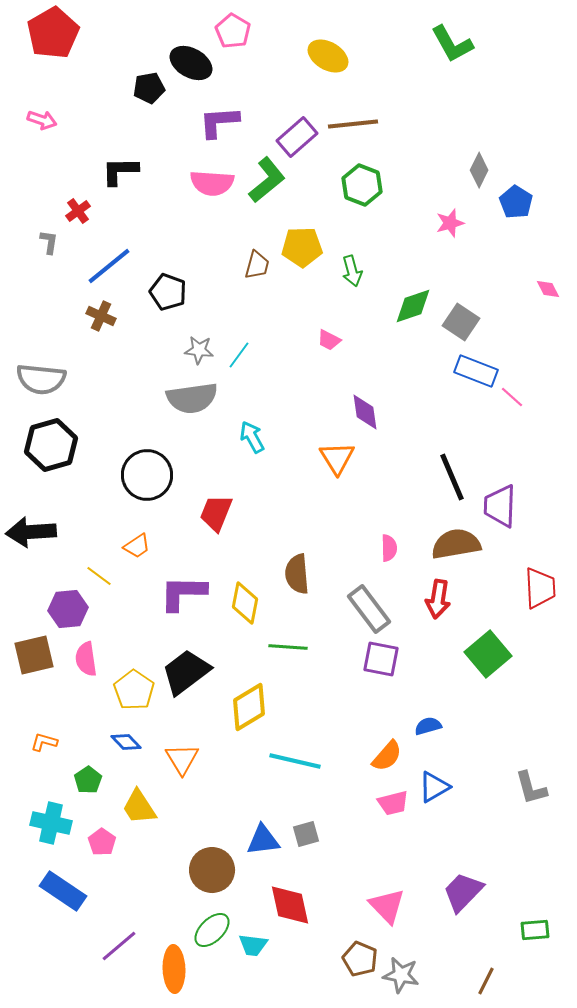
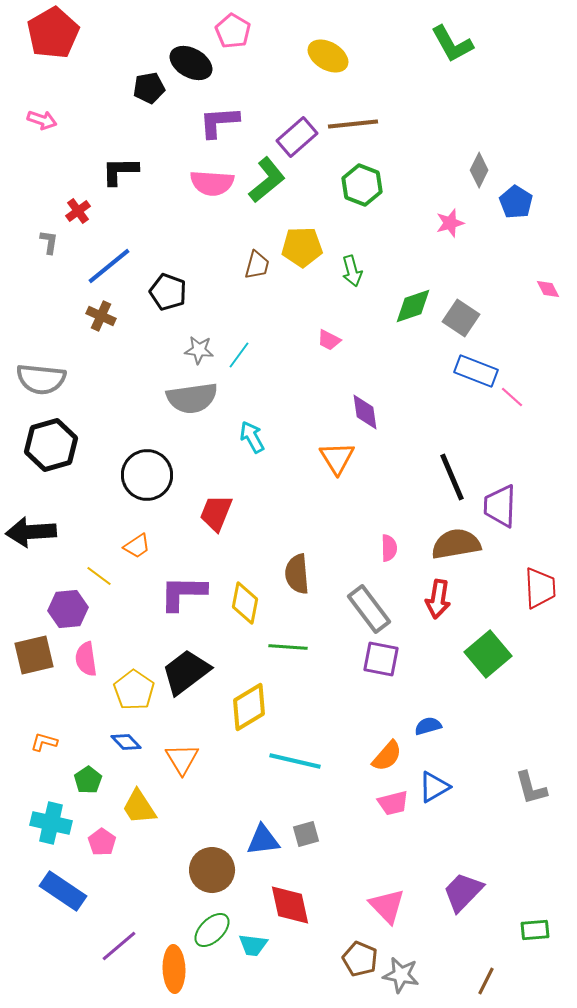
gray square at (461, 322): moved 4 px up
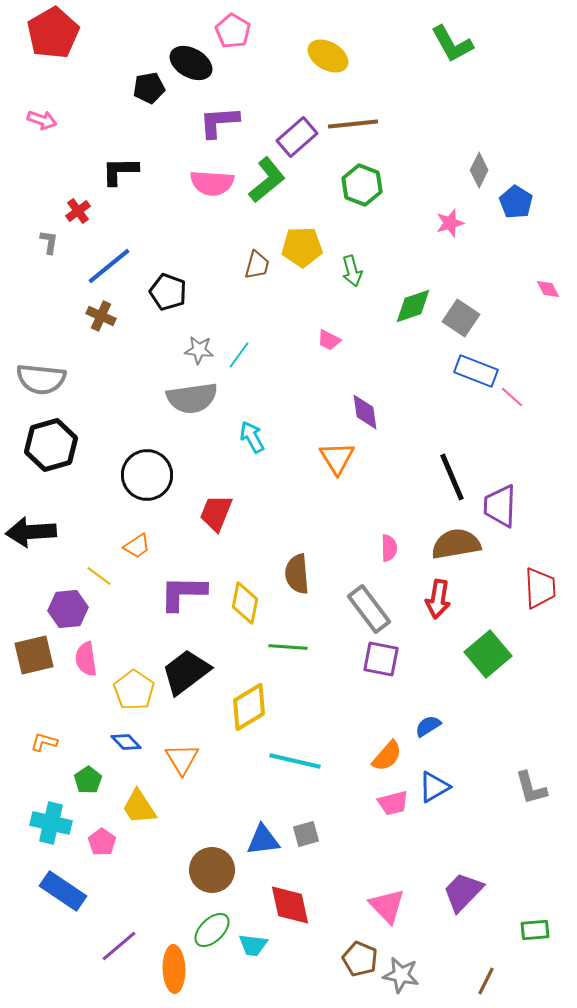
blue semicircle at (428, 726): rotated 16 degrees counterclockwise
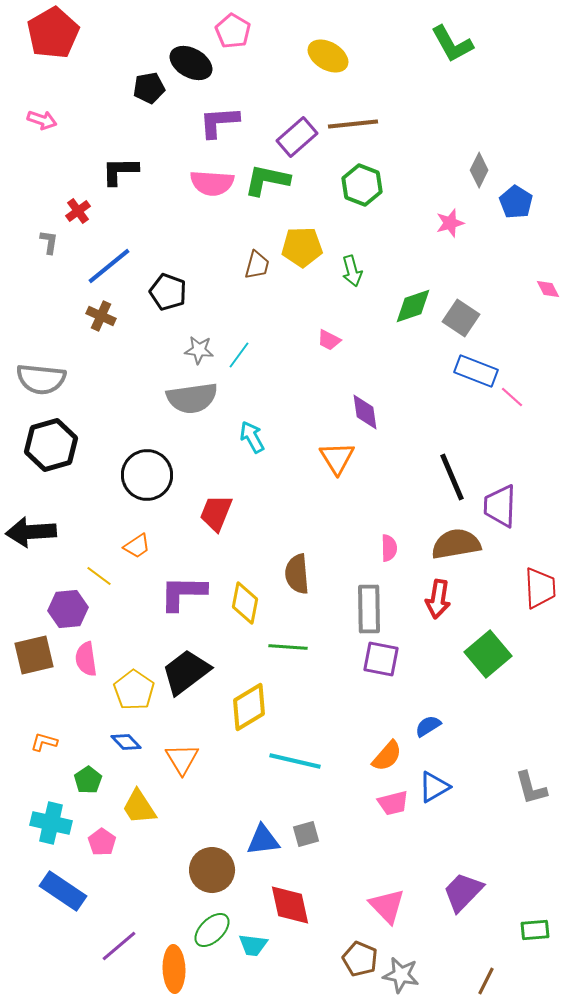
green L-shape at (267, 180): rotated 129 degrees counterclockwise
gray rectangle at (369, 609): rotated 36 degrees clockwise
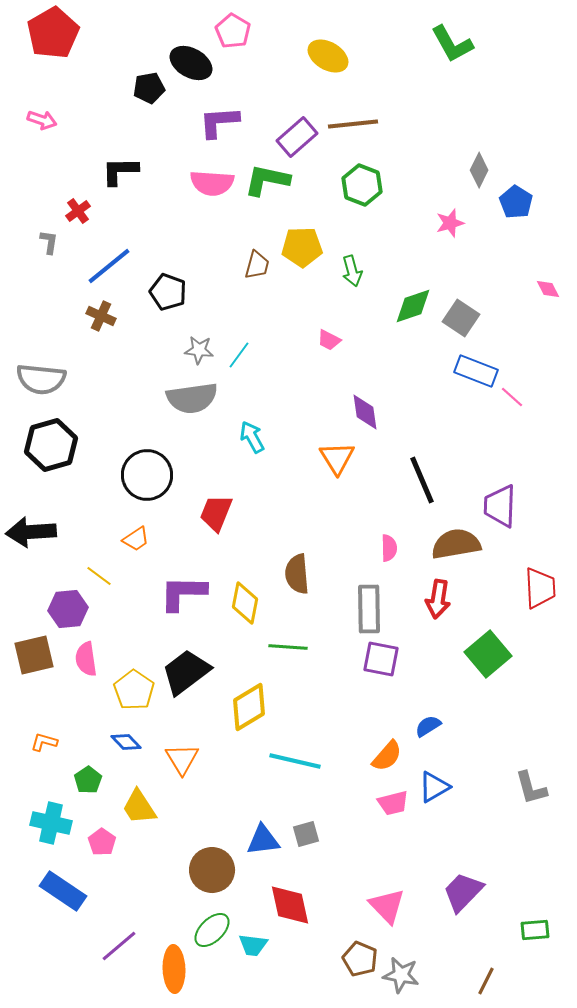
black line at (452, 477): moved 30 px left, 3 px down
orange trapezoid at (137, 546): moved 1 px left, 7 px up
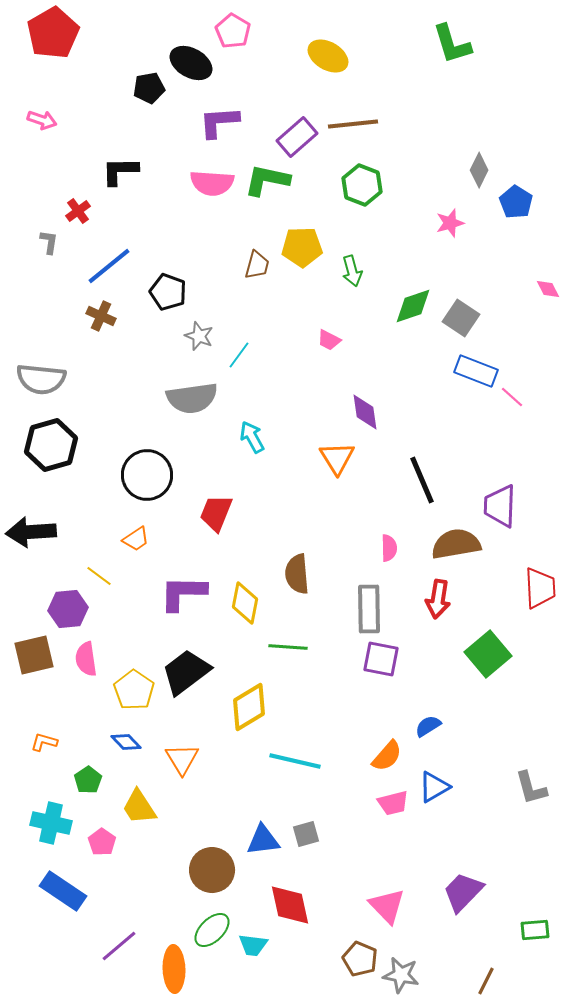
green L-shape at (452, 44): rotated 12 degrees clockwise
gray star at (199, 350): moved 14 px up; rotated 16 degrees clockwise
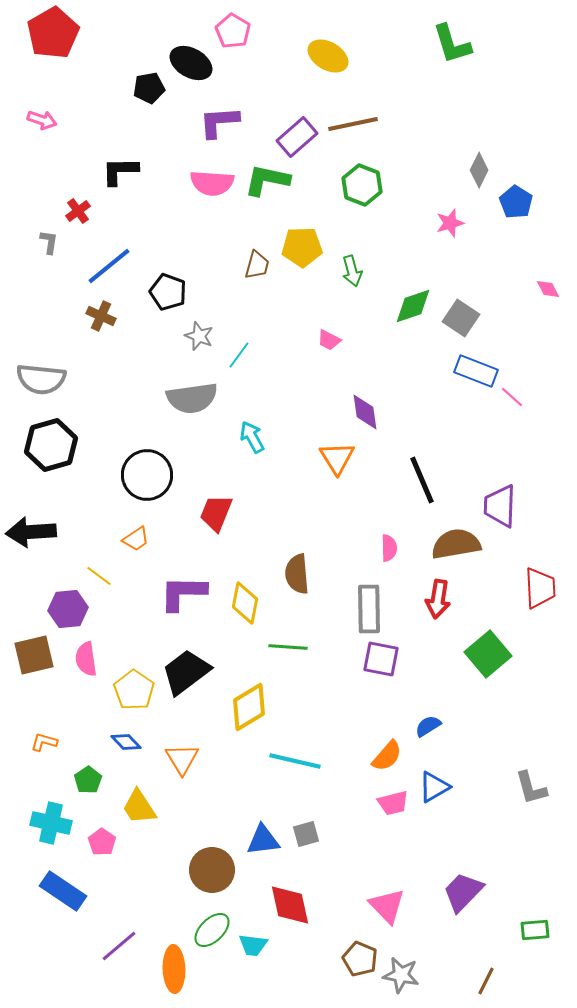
brown line at (353, 124): rotated 6 degrees counterclockwise
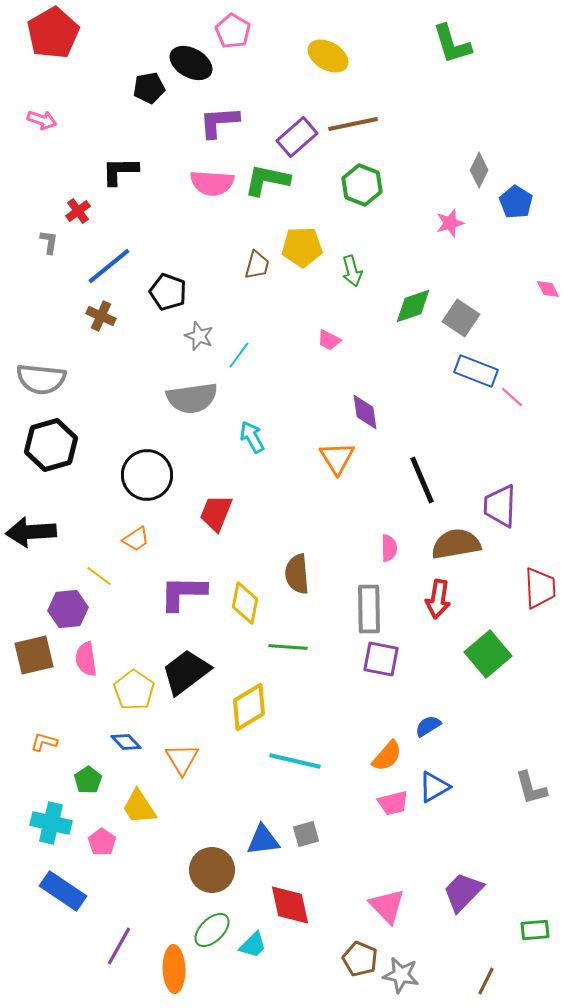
cyan trapezoid at (253, 945): rotated 52 degrees counterclockwise
purple line at (119, 946): rotated 21 degrees counterclockwise
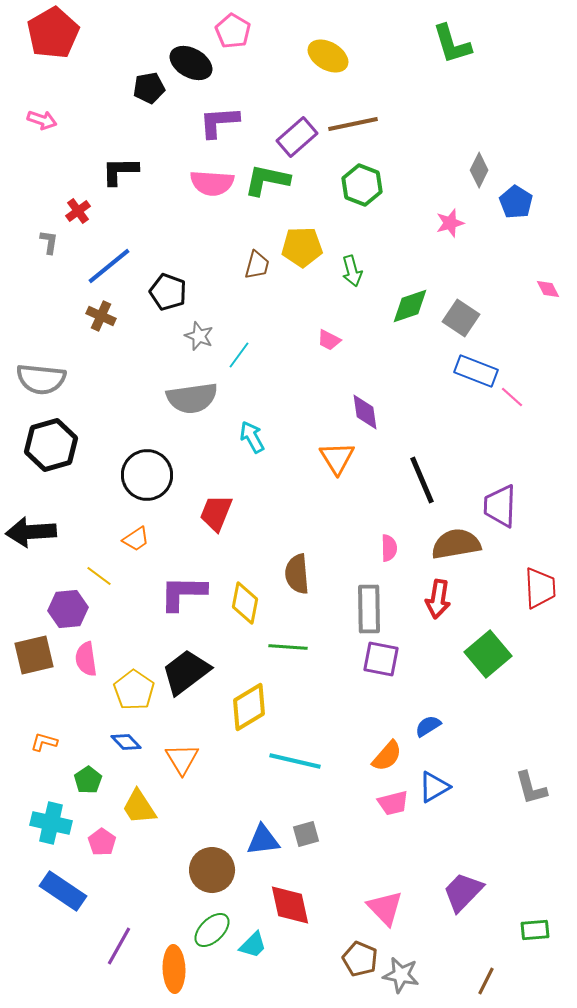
green diamond at (413, 306): moved 3 px left
pink triangle at (387, 906): moved 2 px left, 2 px down
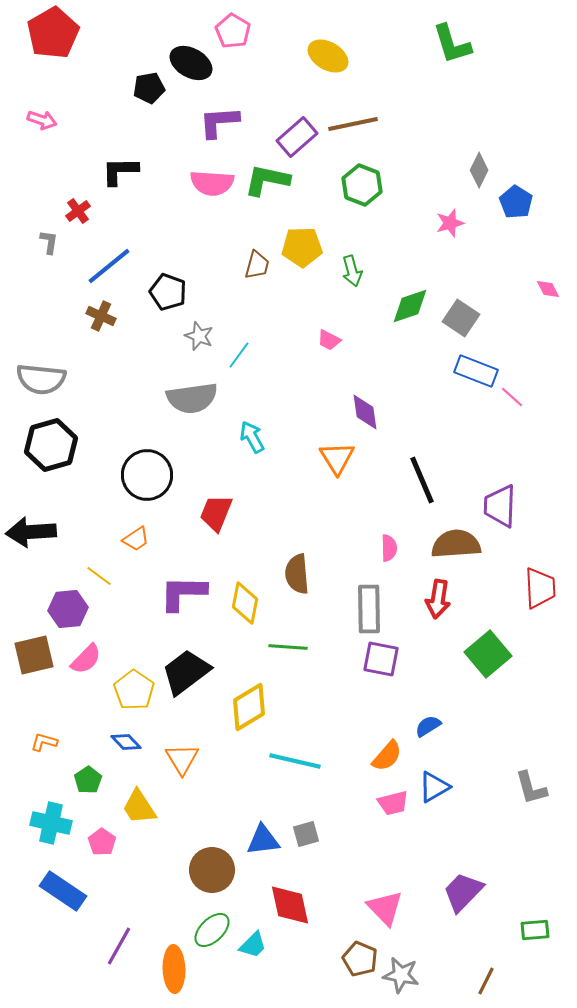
brown semicircle at (456, 544): rotated 6 degrees clockwise
pink semicircle at (86, 659): rotated 128 degrees counterclockwise
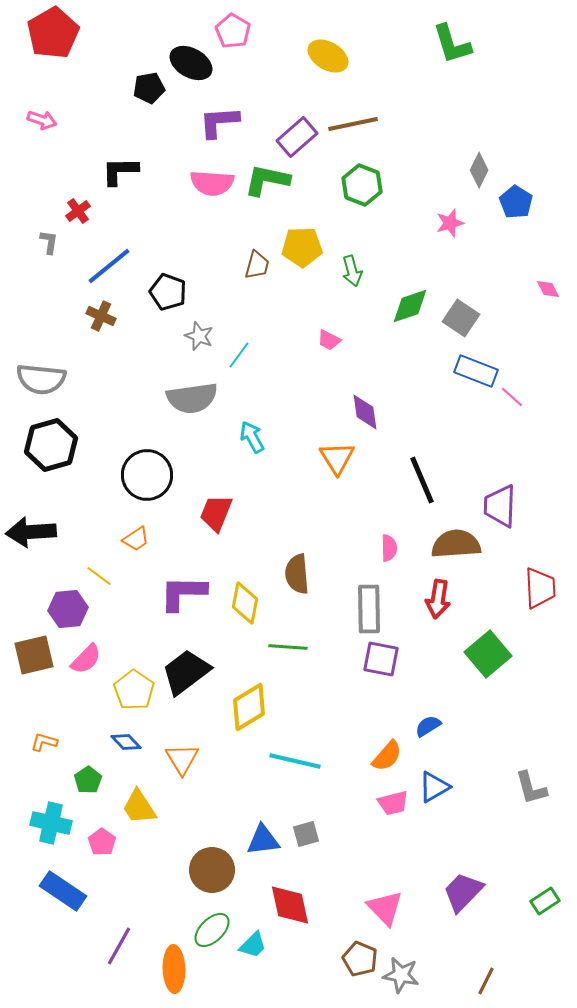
green rectangle at (535, 930): moved 10 px right, 29 px up; rotated 28 degrees counterclockwise
